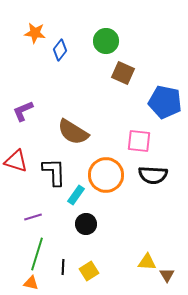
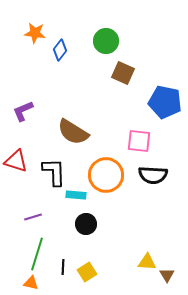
cyan rectangle: rotated 60 degrees clockwise
yellow square: moved 2 px left, 1 px down
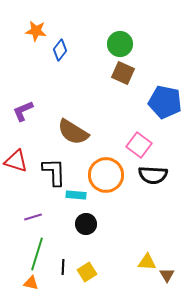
orange star: moved 1 px right, 2 px up
green circle: moved 14 px right, 3 px down
pink square: moved 4 px down; rotated 30 degrees clockwise
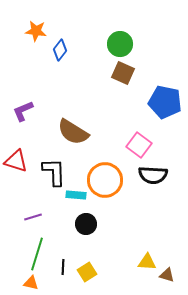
orange circle: moved 1 px left, 5 px down
brown triangle: rotated 42 degrees counterclockwise
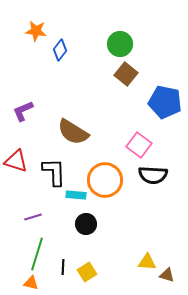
brown square: moved 3 px right, 1 px down; rotated 15 degrees clockwise
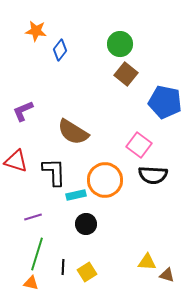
cyan rectangle: rotated 18 degrees counterclockwise
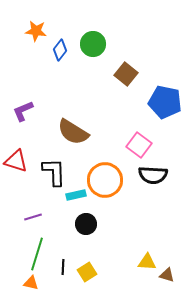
green circle: moved 27 px left
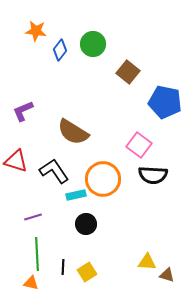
brown square: moved 2 px right, 2 px up
black L-shape: moved 1 px up; rotated 32 degrees counterclockwise
orange circle: moved 2 px left, 1 px up
green line: rotated 20 degrees counterclockwise
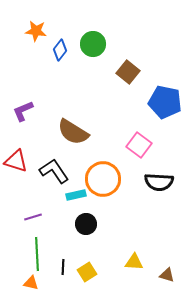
black semicircle: moved 6 px right, 7 px down
yellow triangle: moved 13 px left
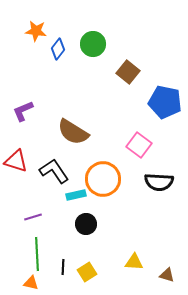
blue diamond: moved 2 px left, 1 px up
